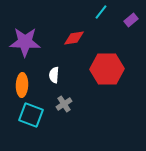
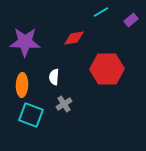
cyan line: rotated 21 degrees clockwise
white semicircle: moved 2 px down
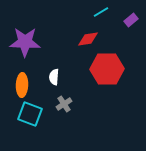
red diamond: moved 14 px right, 1 px down
cyan square: moved 1 px left, 1 px up
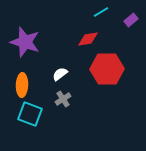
purple star: rotated 16 degrees clockwise
white semicircle: moved 6 px right, 3 px up; rotated 49 degrees clockwise
gray cross: moved 1 px left, 5 px up
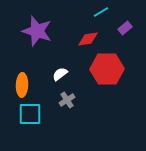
purple rectangle: moved 6 px left, 8 px down
purple star: moved 12 px right, 11 px up
gray cross: moved 4 px right, 1 px down
cyan square: rotated 20 degrees counterclockwise
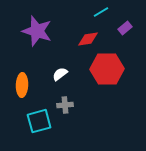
gray cross: moved 2 px left, 5 px down; rotated 28 degrees clockwise
cyan square: moved 9 px right, 7 px down; rotated 15 degrees counterclockwise
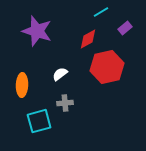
red diamond: rotated 20 degrees counterclockwise
red hexagon: moved 2 px up; rotated 12 degrees counterclockwise
gray cross: moved 2 px up
